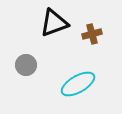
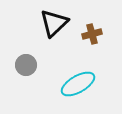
black triangle: rotated 24 degrees counterclockwise
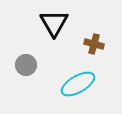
black triangle: rotated 16 degrees counterclockwise
brown cross: moved 2 px right, 10 px down; rotated 30 degrees clockwise
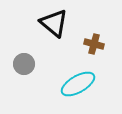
black triangle: rotated 20 degrees counterclockwise
gray circle: moved 2 px left, 1 px up
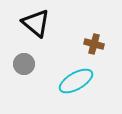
black triangle: moved 18 px left
cyan ellipse: moved 2 px left, 3 px up
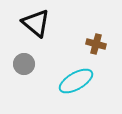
brown cross: moved 2 px right
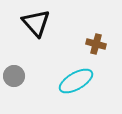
black triangle: rotated 8 degrees clockwise
gray circle: moved 10 px left, 12 px down
